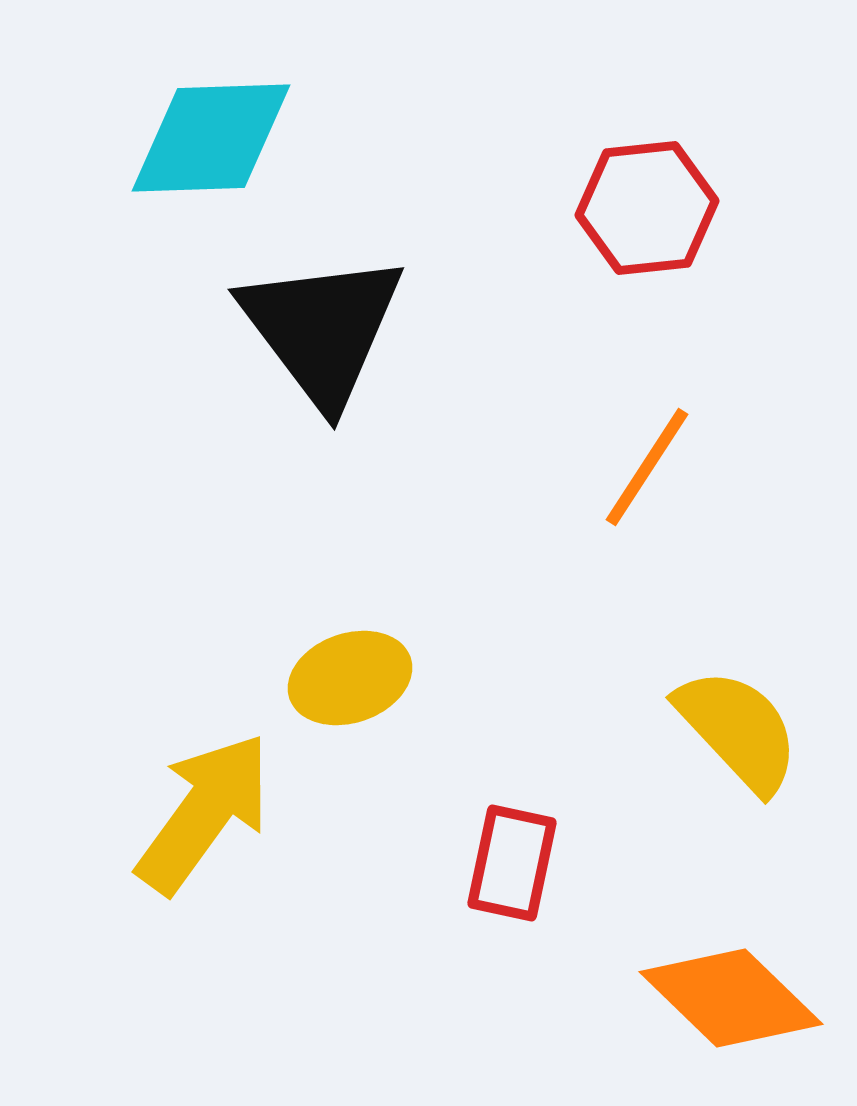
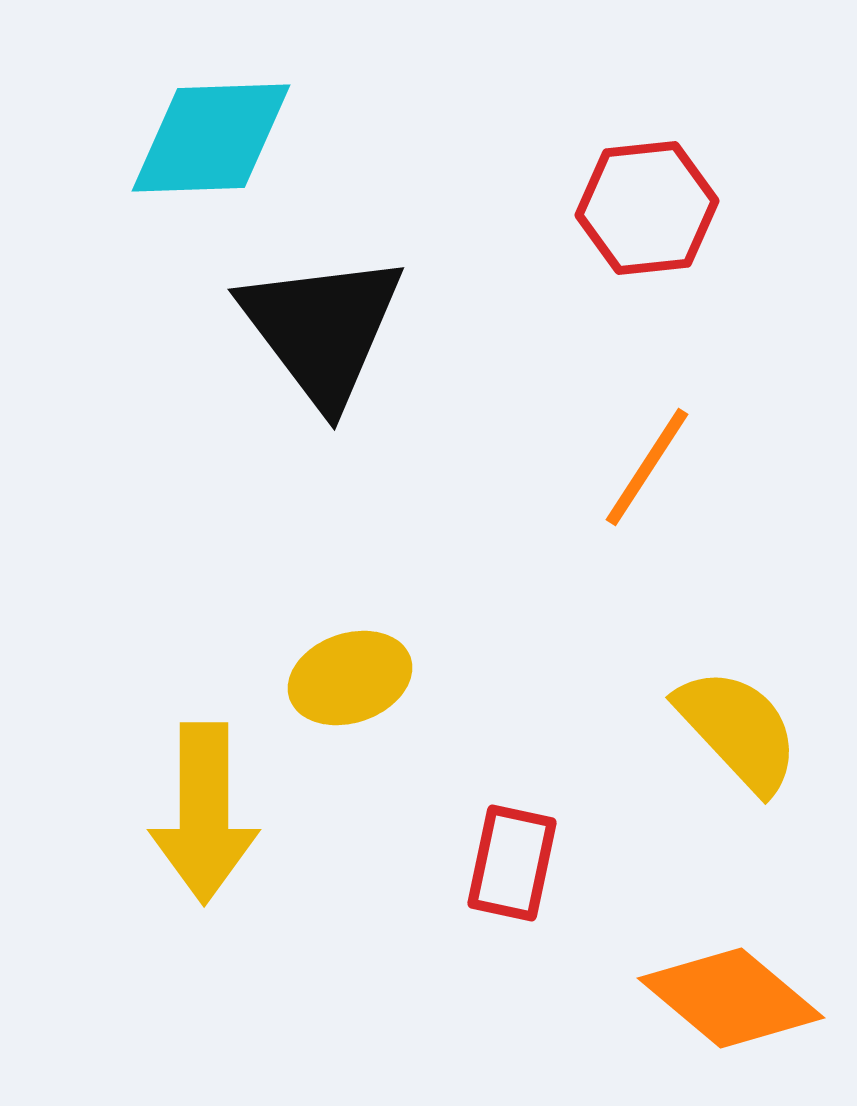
yellow arrow: rotated 144 degrees clockwise
orange diamond: rotated 4 degrees counterclockwise
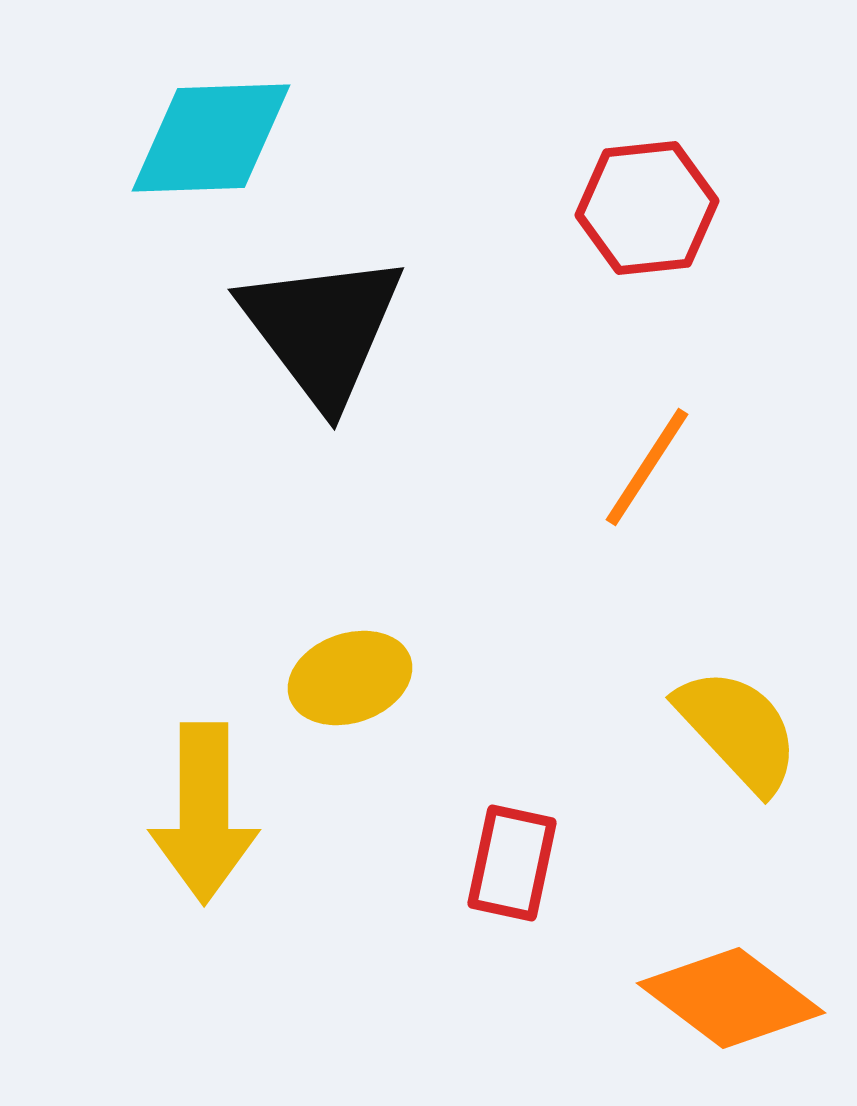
orange diamond: rotated 3 degrees counterclockwise
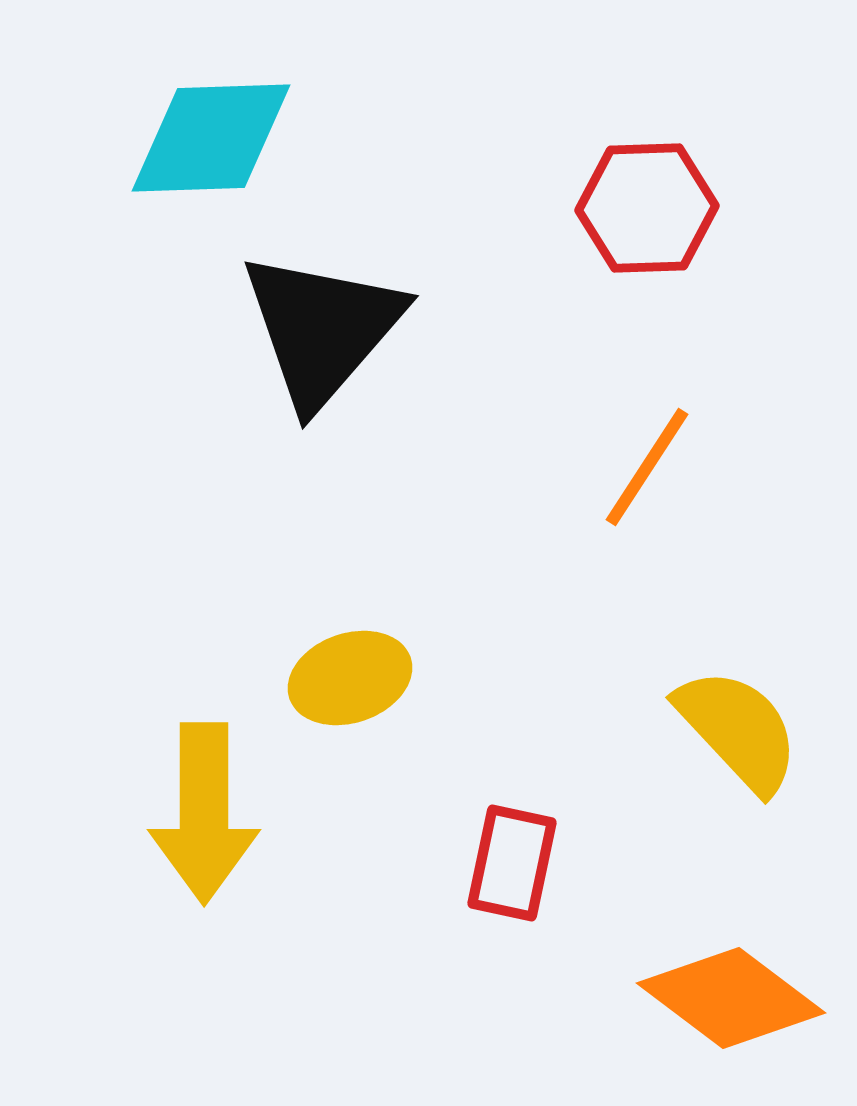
red hexagon: rotated 4 degrees clockwise
black triangle: rotated 18 degrees clockwise
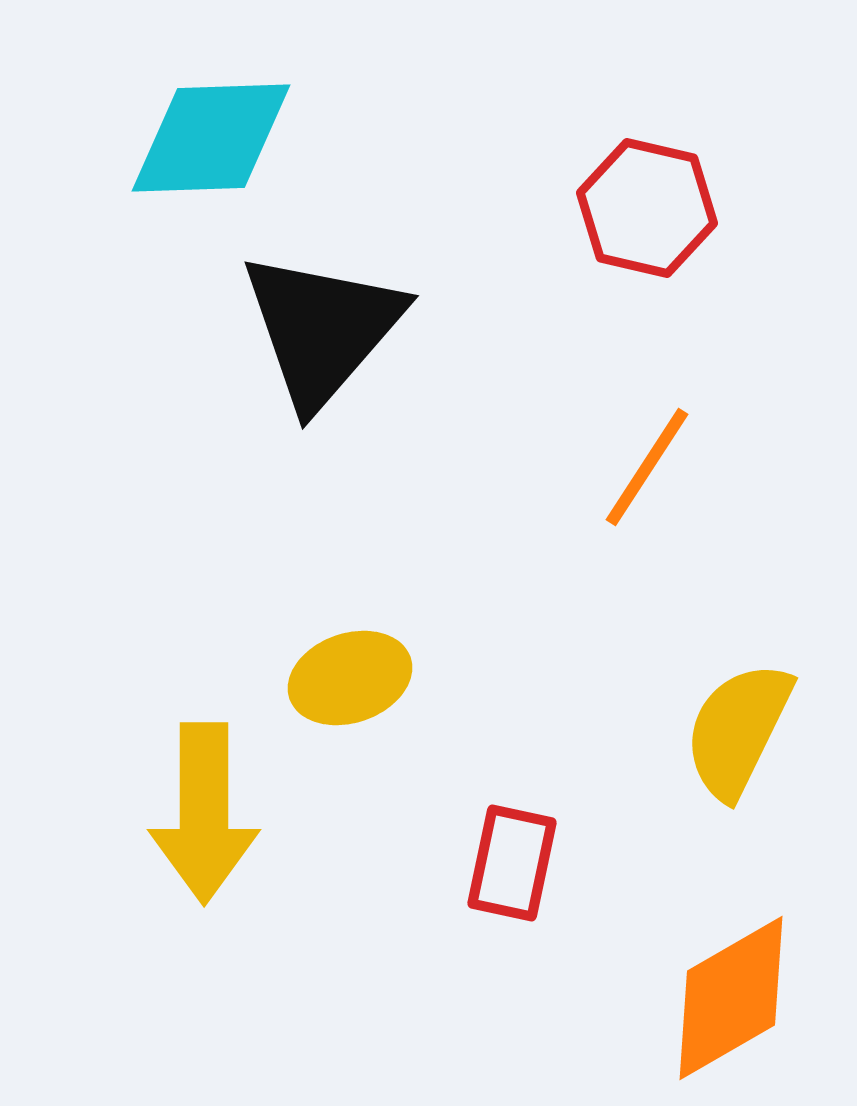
red hexagon: rotated 15 degrees clockwise
yellow semicircle: rotated 111 degrees counterclockwise
orange diamond: rotated 67 degrees counterclockwise
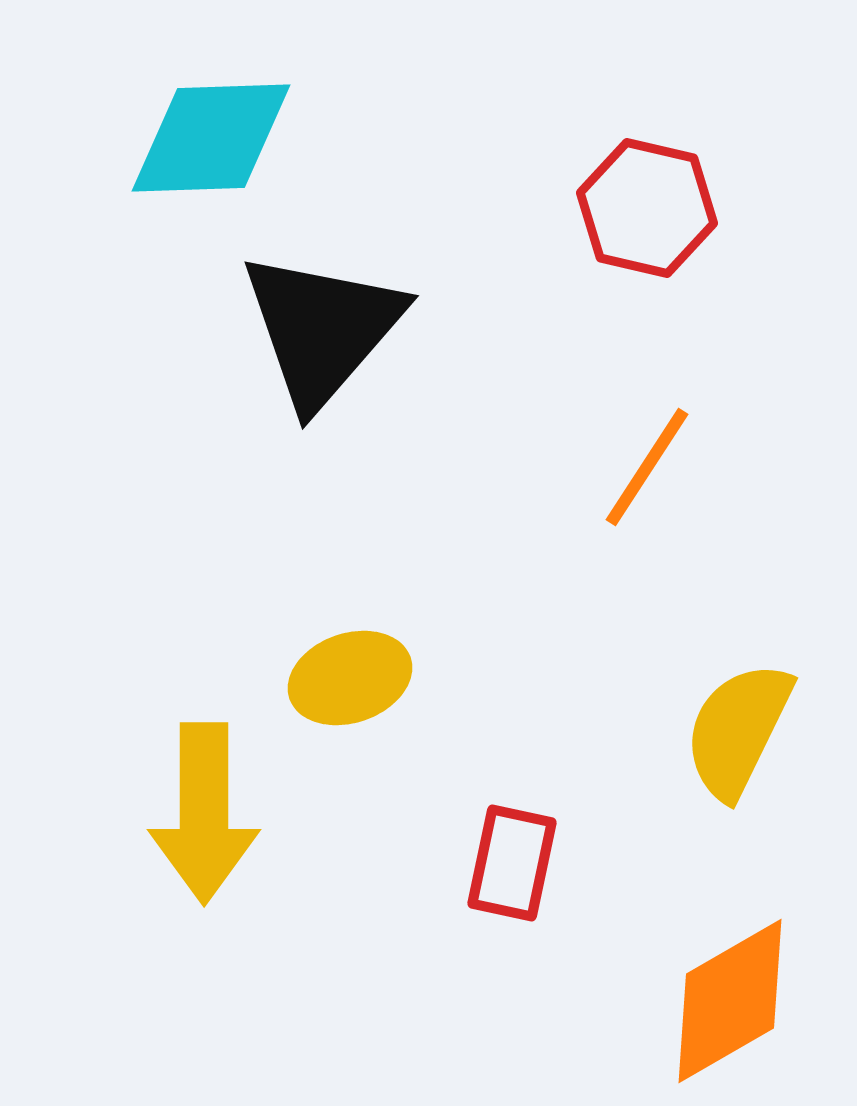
orange diamond: moved 1 px left, 3 px down
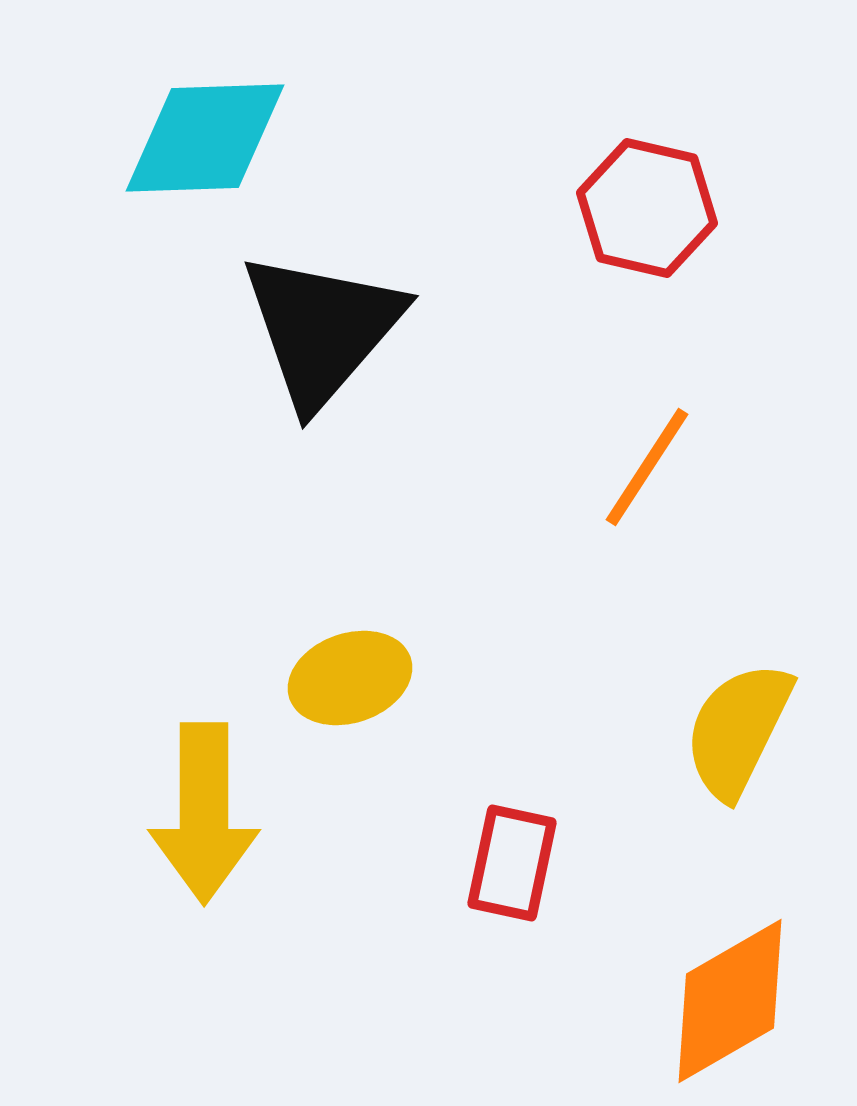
cyan diamond: moved 6 px left
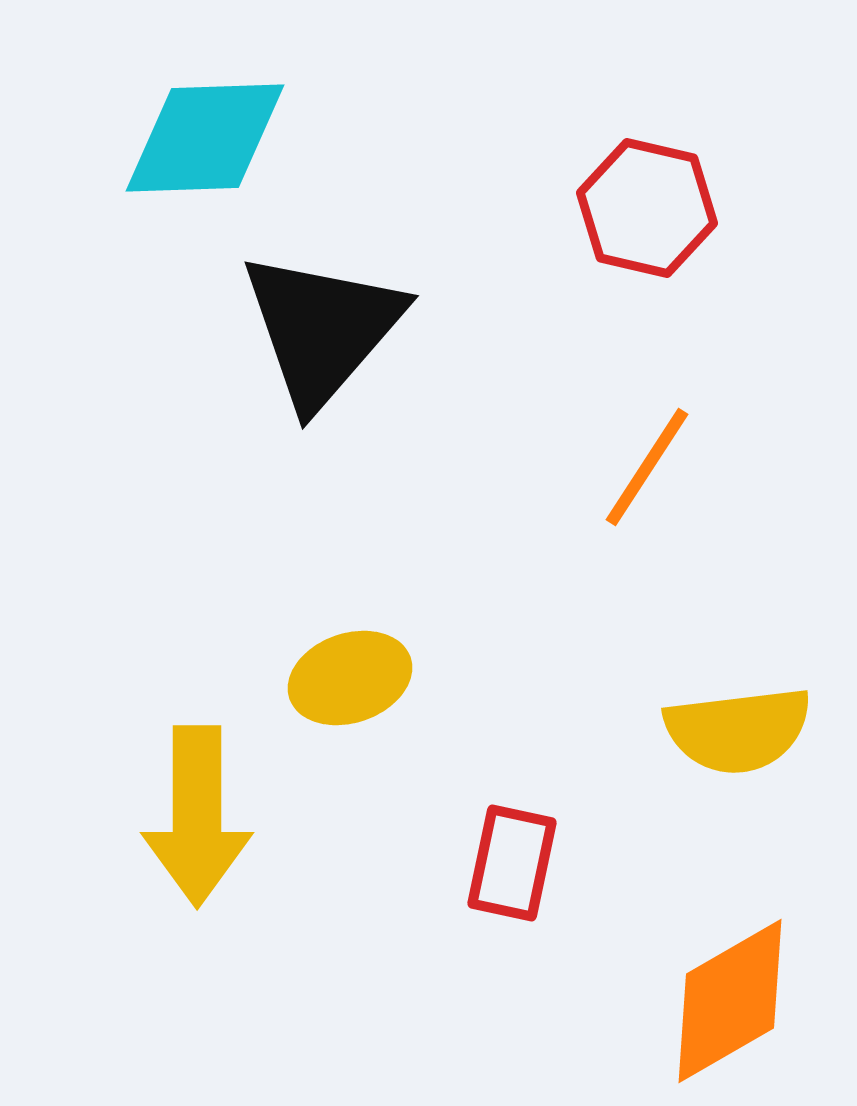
yellow semicircle: rotated 123 degrees counterclockwise
yellow arrow: moved 7 px left, 3 px down
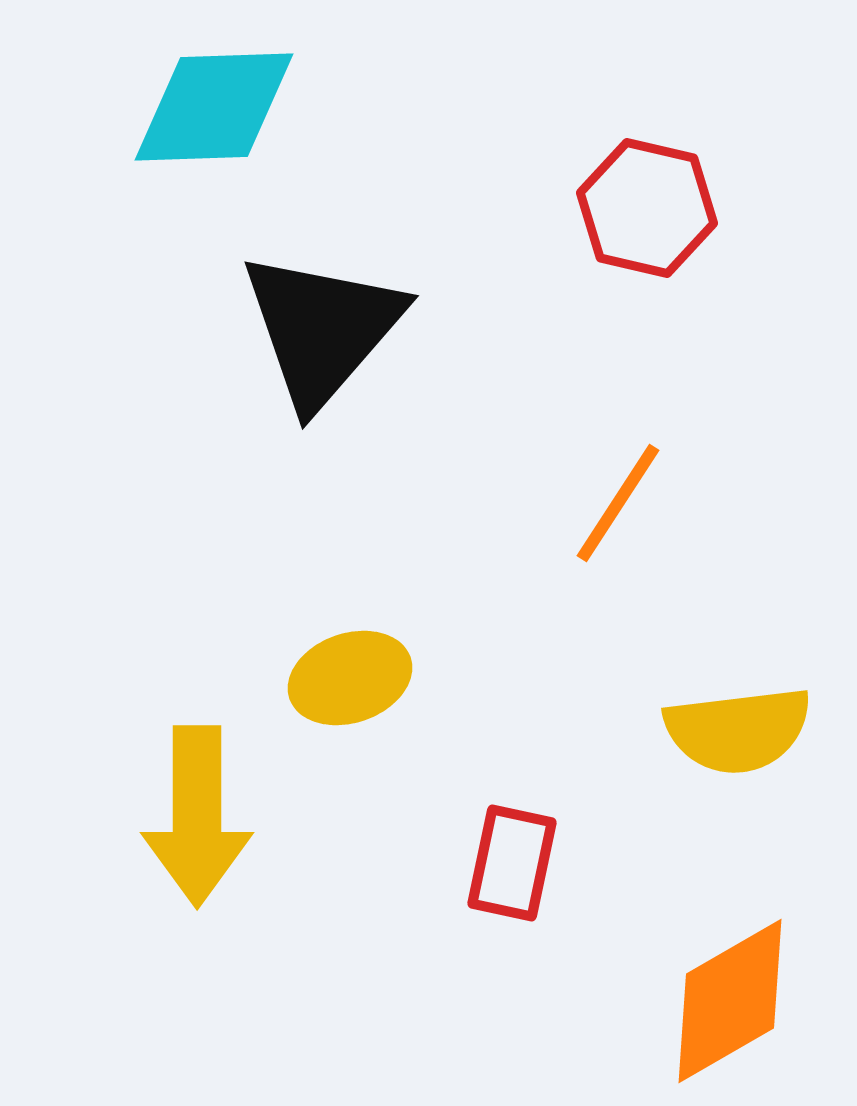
cyan diamond: moved 9 px right, 31 px up
orange line: moved 29 px left, 36 px down
